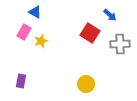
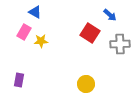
yellow star: rotated 16 degrees clockwise
purple rectangle: moved 2 px left, 1 px up
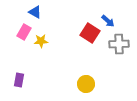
blue arrow: moved 2 px left, 6 px down
gray cross: moved 1 px left
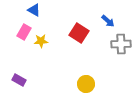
blue triangle: moved 1 px left, 2 px up
red square: moved 11 px left
gray cross: moved 2 px right
purple rectangle: rotated 72 degrees counterclockwise
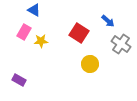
gray cross: rotated 36 degrees clockwise
yellow circle: moved 4 px right, 20 px up
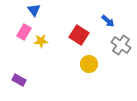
blue triangle: rotated 24 degrees clockwise
red square: moved 2 px down
gray cross: moved 1 px down
yellow circle: moved 1 px left
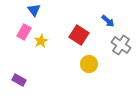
yellow star: rotated 24 degrees counterclockwise
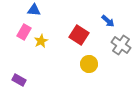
blue triangle: rotated 48 degrees counterclockwise
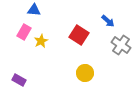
yellow circle: moved 4 px left, 9 px down
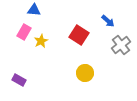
gray cross: rotated 18 degrees clockwise
